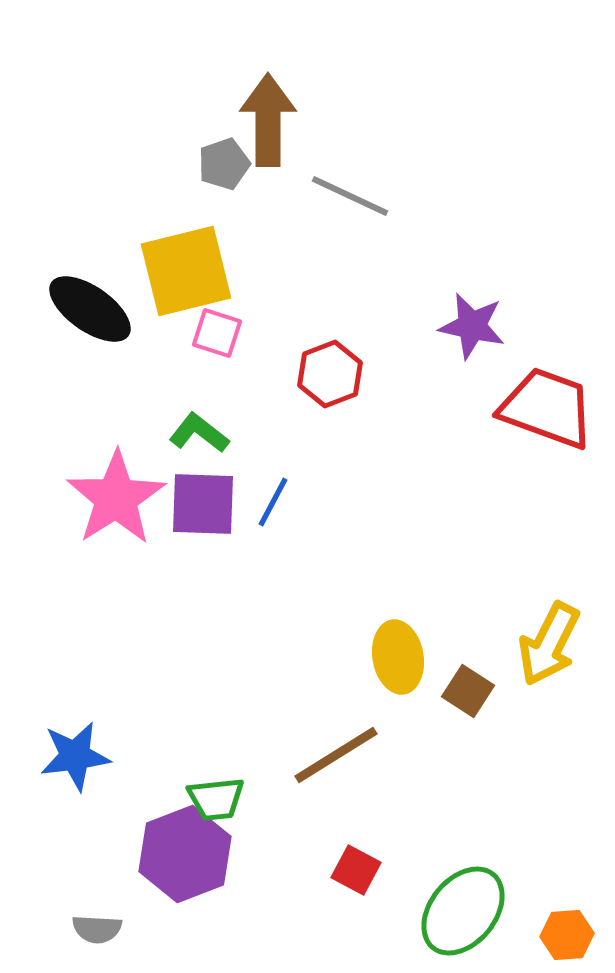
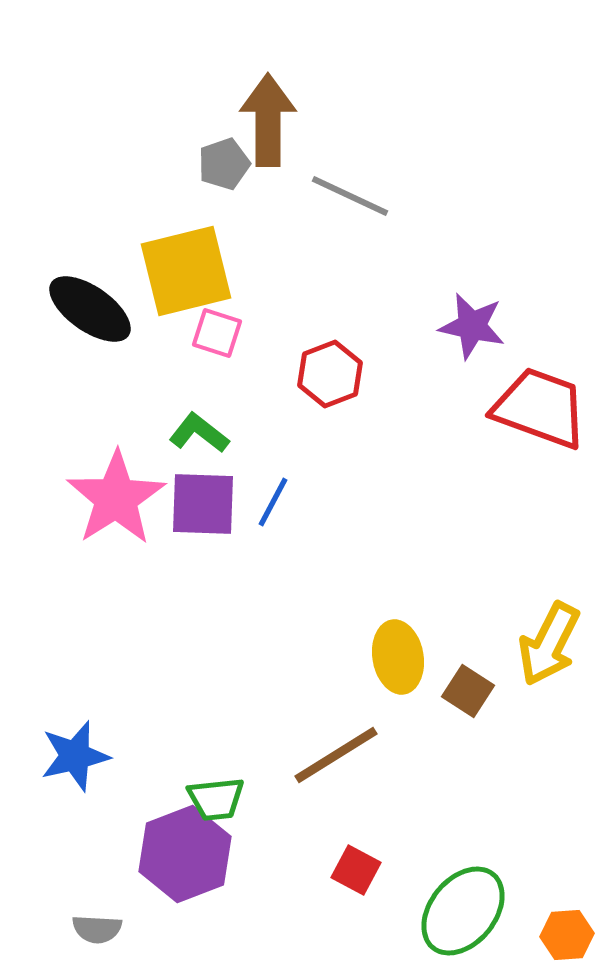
red trapezoid: moved 7 px left
blue star: rotated 6 degrees counterclockwise
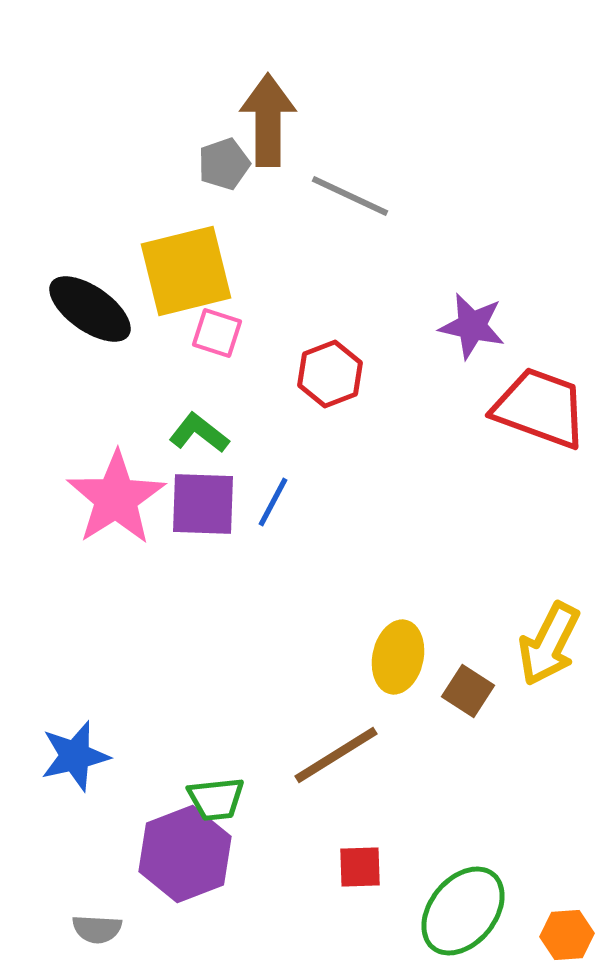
yellow ellipse: rotated 22 degrees clockwise
red square: moved 4 px right, 3 px up; rotated 30 degrees counterclockwise
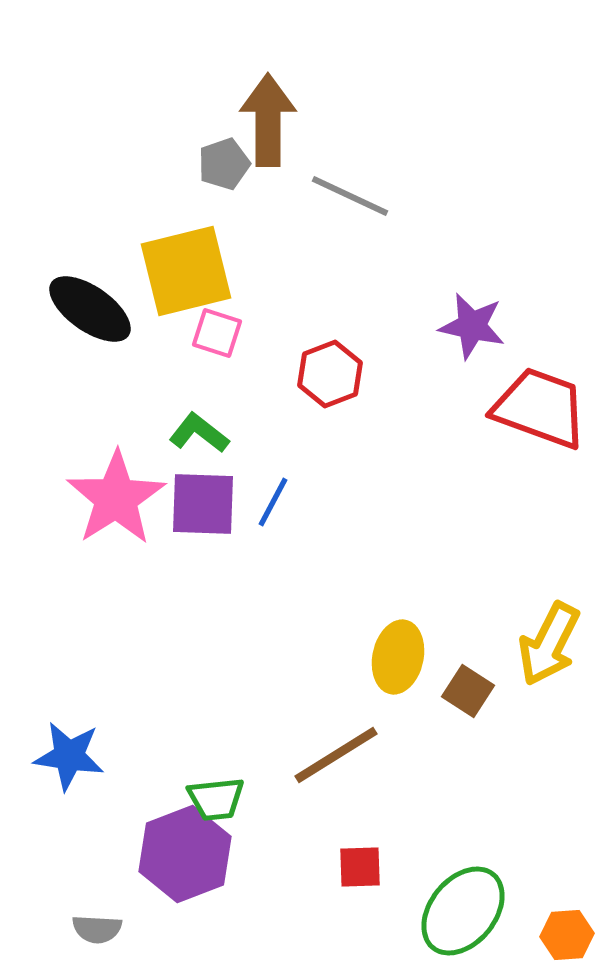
blue star: moved 6 px left; rotated 22 degrees clockwise
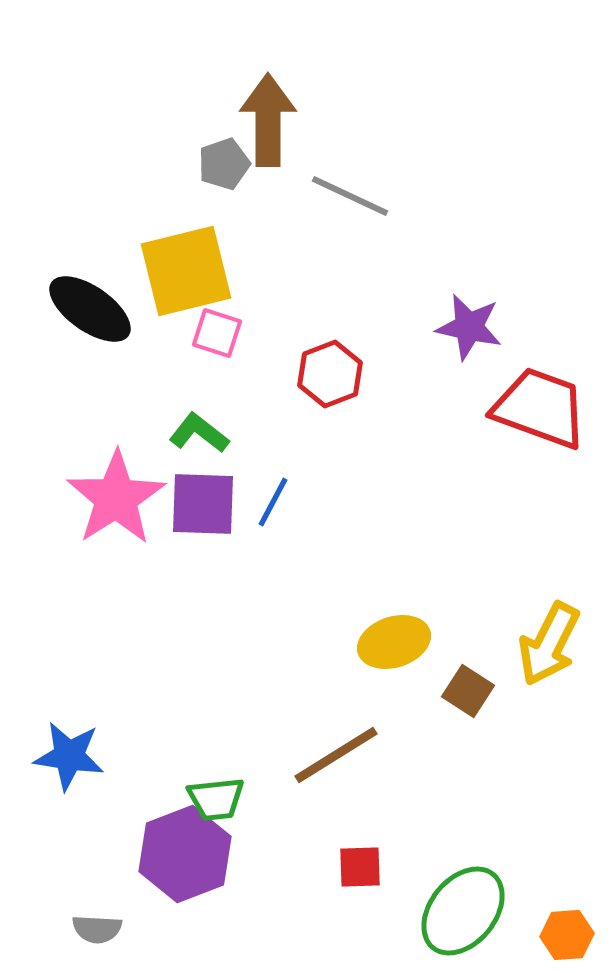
purple star: moved 3 px left, 1 px down
yellow ellipse: moved 4 px left, 15 px up; rotated 60 degrees clockwise
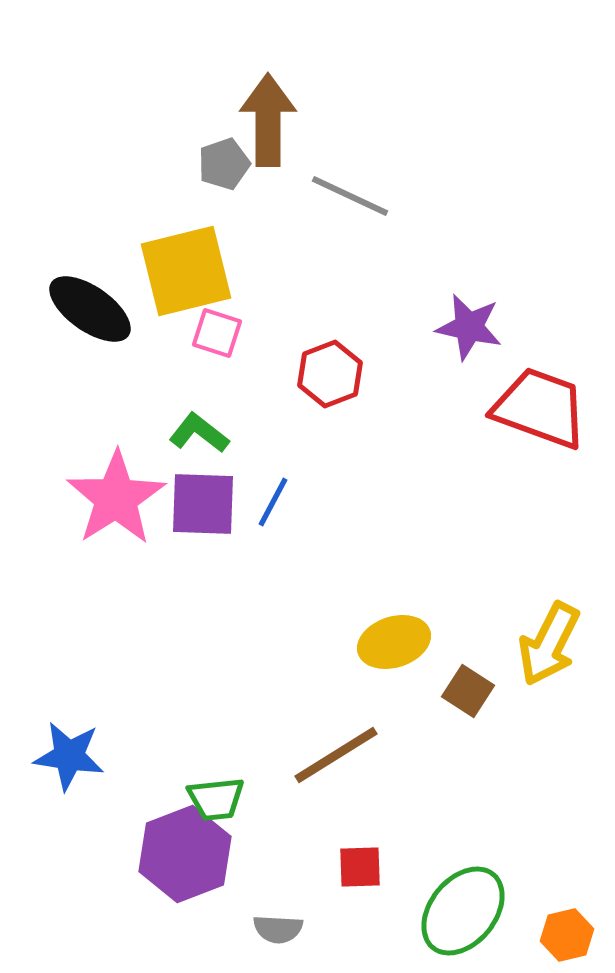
gray semicircle: moved 181 px right
orange hexagon: rotated 9 degrees counterclockwise
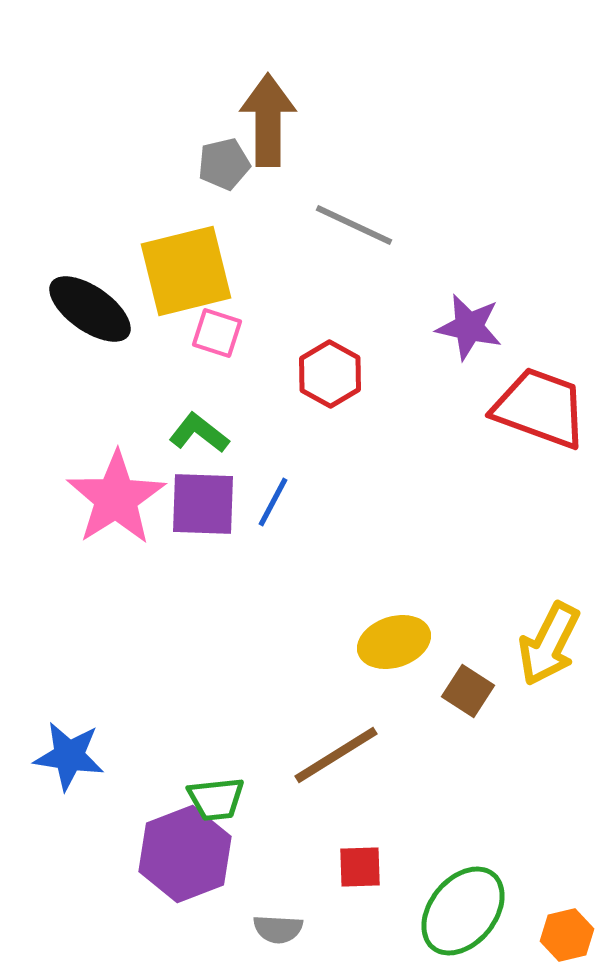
gray pentagon: rotated 6 degrees clockwise
gray line: moved 4 px right, 29 px down
red hexagon: rotated 10 degrees counterclockwise
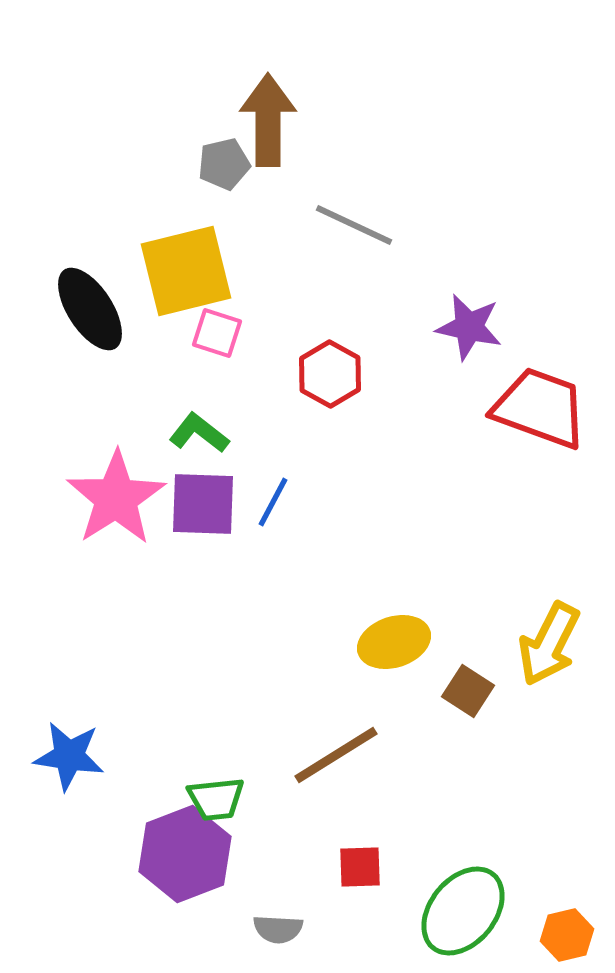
black ellipse: rotated 22 degrees clockwise
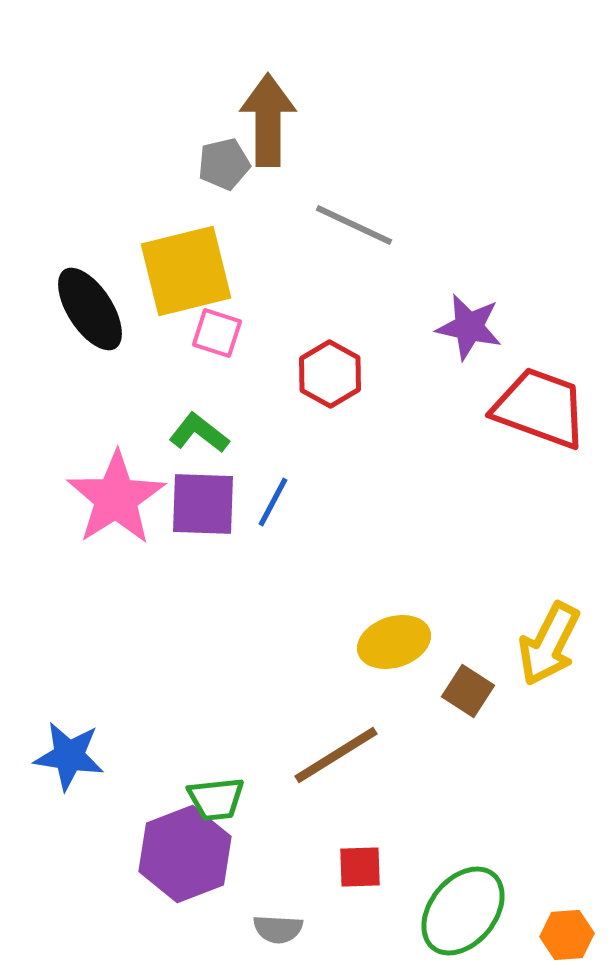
orange hexagon: rotated 9 degrees clockwise
